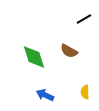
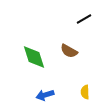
blue arrow: rotated 42 degrees counterclockwise
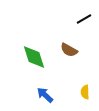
brown semicircle: moved 1 px up
blue arrow: rotated 60 degrees clockwise
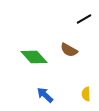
green diamond: rotated 24 degrees counterclockwise
yellow semicircle: moved 1 px right, 2 px down
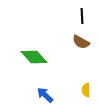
black line: moved 2 px left, 3 px up; rotated 63 degrees counterclockwise
brown semicircle: moved 12 px right, 8 px up
yellow semicircle: moved 4 px up
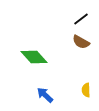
black line: moved 1 px left, 3 px down; rotated 56 degrees clockwise
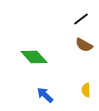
brown semicircle: moved 3 px right, 3 px down
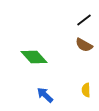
black line: moved 3 px right, 1 px down
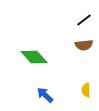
brown semicircle: rotated 36 degrees counterclockwise
